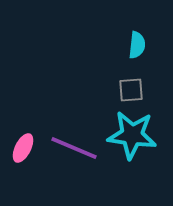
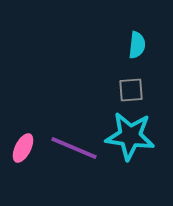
cyan star: moved 2 px left, 1 px down
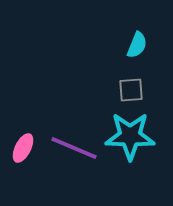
cyan semicircle: rotated 16 degrees clockwise
cyan star: rotated 6 degrees counterclockwise
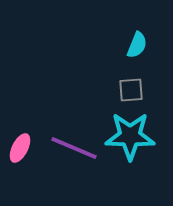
pink ellipse: moved 3 px left
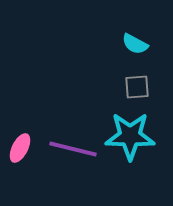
cyan semicircle: moved 2 px left, 1 px up; rotated 96 degrees clockwise
gray square: moved 6 px right, 3 px up
purple line: moved 1 px left, 1 px down; rotated 9 degrees counterclockwise
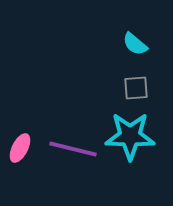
cyan semicircle: rotated 12 degrees clockwise
gray square: moved 1 px left, 1 px down
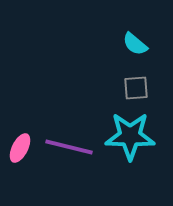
purple line: moved 4 px left, 2 px up
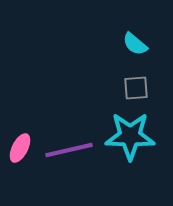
purple line: moved 3 px down; rotated 27 degrees counterclockwise
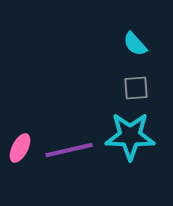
cyan semicircle: rotated 8 degrees clockwise
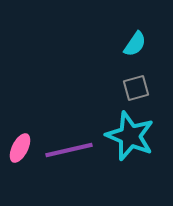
cyan semicircle: rotated 104 degrees counterclockwise
gray square: rotated 12 degrees counterclockwise
cyan star: rotated 21 degrees clockwise
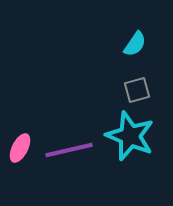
gray square: moved 1 px right, 2 px down
